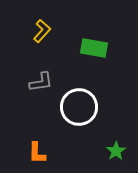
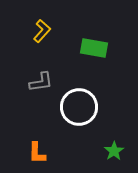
green star: moved 2 px left
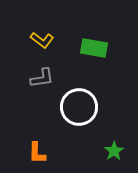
yellow L-shape: moved 9 px down; rotated 85 degrees clockwise
gray L-shape: moved 1 px right, 4 px up
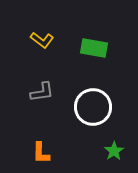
gray L-shape: moved 14 px down
white circle: moved 14 px right
orange L-shape: moved 4 px right
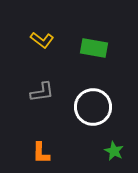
green star: rotated 12 degrees counterclockwise
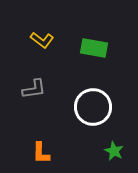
gray L-shape: moved 8 px left, 3 px up
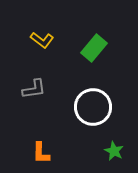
green rectangle: rotated 60 degrees counterclockwise
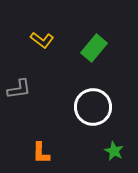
gray L-shape: moved 15 px left
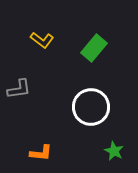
white circle: moved 2 px left
orange L-shape: rotated 85 degrees counterclockwise
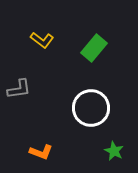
white circle: moved 1 px down
orange L-shape: moved 1 px up; rotated 15 degrees clockwise
